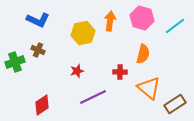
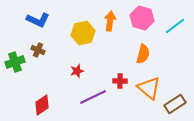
red cross: moved 9 px down
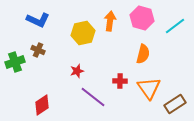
orange triangle: rotated 15 degrees clockwise
purple line: rotated 64 degrees clockwise
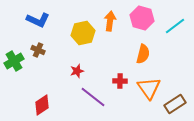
green cross: moved 1 px left, 1 px up; rotated 12 degrees counterclockwise
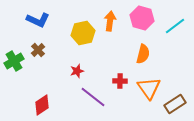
brown cross: rotated 24 degrees clockwise
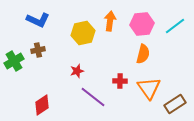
pink hexagon: moved 6 px down; rotated 20 degrees counterclockwise
brown cross: rotated 32 degrees clockwise
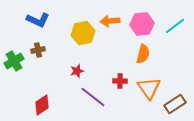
orange arrow: rotated 102 degrees counterclockwise
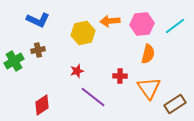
orange semicircle: moved 5 px right
red cross: moved 5 px up
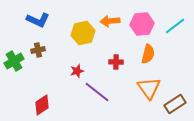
red cross: moved 4 px left, 14 px up
purple line: moved 4 px right, 5 px up
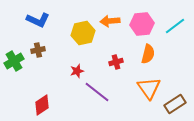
red cross: rotated 16 degrees counterclockwise
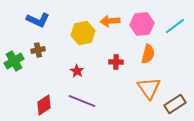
red cross: rotated 16 degrees clockwise
red star: rotated 24 degrees counterclockwise
purple line: moved 15 px left, 9 px down; rotated 16 degrees counterclockwise
red diamond: moved 2 px right
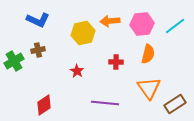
purple line: moved 23 px right, 2 px down; rotated 16 degrees counterclockwise
